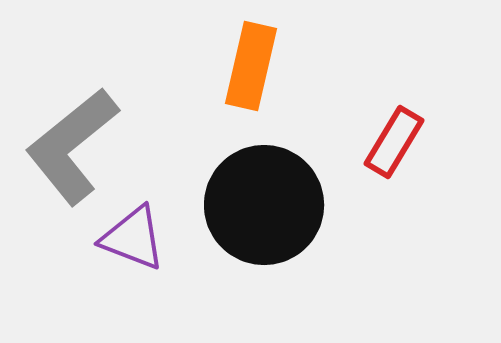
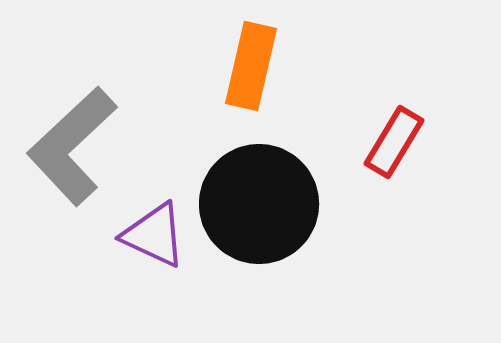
gray L-shape: rotated 4 degrees counterclockwise
black circle: moved 5 px left, 1 px up
purple triangle: moved 21 px right, 3 px up; rotated 4 degrees clockwise
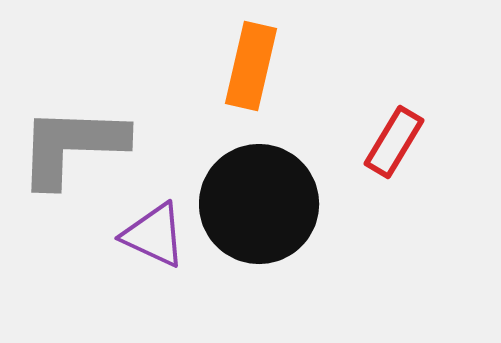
gray L-shape: rotated 45 degrees clockwise
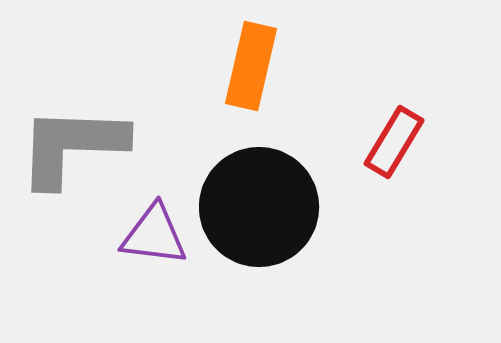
black circle: moved 3 px down
purple triangle: rotated 18 degrees counterclockwise
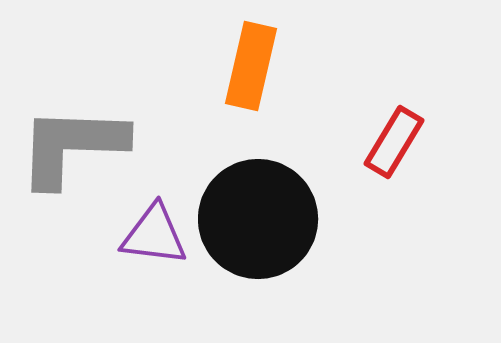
black circle: moved 1 px left, 12 px down
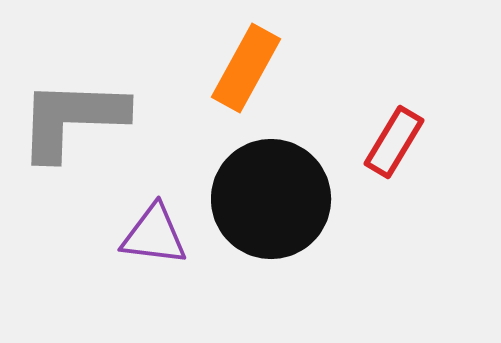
orange rectangle: moved 5 px left, 2 px down; rotated 16 degrees clockwise
gray L-shape: moved 27 px up
black circle: moved 13 px right, 20 px up
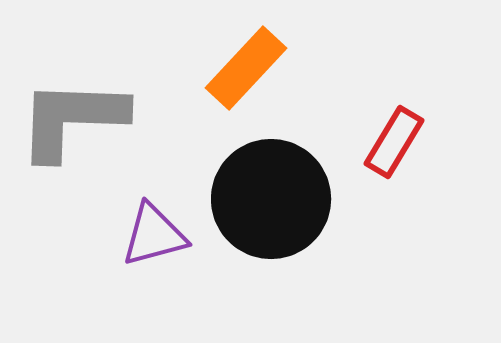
orange rectangle: rotated 14 degrees clockwise
purple triangle: rotated 22 degrees counterclockwise
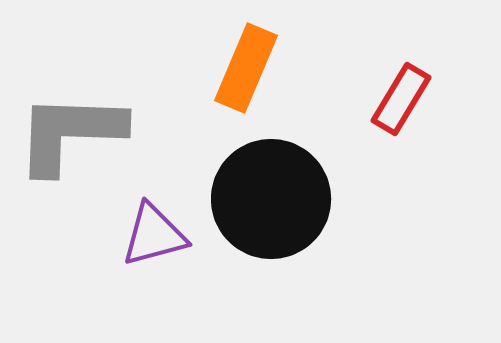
orange rectangle: rotated 20 degrees counterclockwise
gray L-shape: moved 2 px left, 14 px down
red rectangle: moved 7 px right, 43 px up
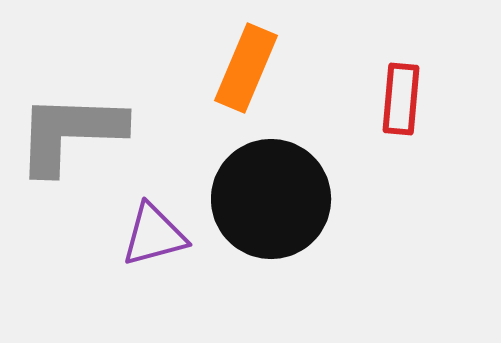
red rectangle: rotated 26 degrees counterclockwise
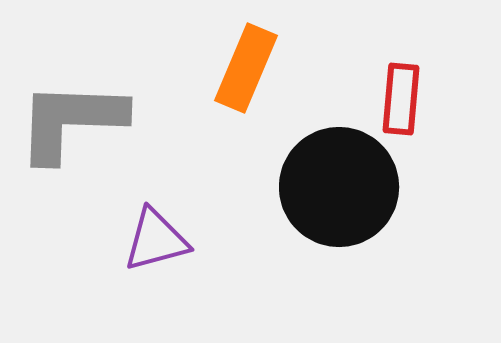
gray L-shape: moved 1 px right, 12 px up
black circle: moved 68 px right, 12 px up
purple triangle: moved 2 px right, 5 px down
